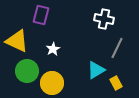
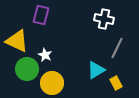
white star: moved 8 px left, 6 px down; rotated 16 degrees counterclockwise
green circle: moved 2 px up
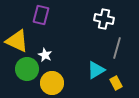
gray line: rotated 10 degrees counterclockwise
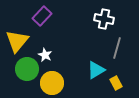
purple rectangle: moved 1 px right, 1 px down; rotated 30 degrees clockwise
yellow triangle: rotated 45 degrees clockwise
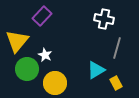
yellow circle: moved 3 px right
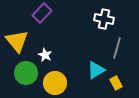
purple rectangle: moved 3 px up
yellow triangle: rotated 20 degrees counterclockwise
green circle: moved 1 px left, 4 px down
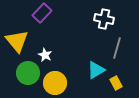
green circle: moved 2 px right
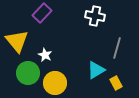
white cross: moved 9 px left, 3 px up
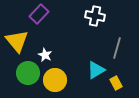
purple rectangle: moved 3 px left, 1 px down
yellow circle: moved 3 px up
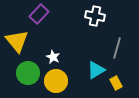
white star: moved 8 px right, 2 px down
yellow circle: moved 1 px right, 1 px down
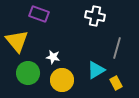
purple rectangle: rotated 66 degrees clockwise
white star: rotated 16 degrees counterclockwise
yellow circle: moved 6 px right, 1 px up
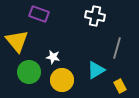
green circle: moved 1 px right, 1 px up
yellow rectangle: moved 4 px right, 3 px down
